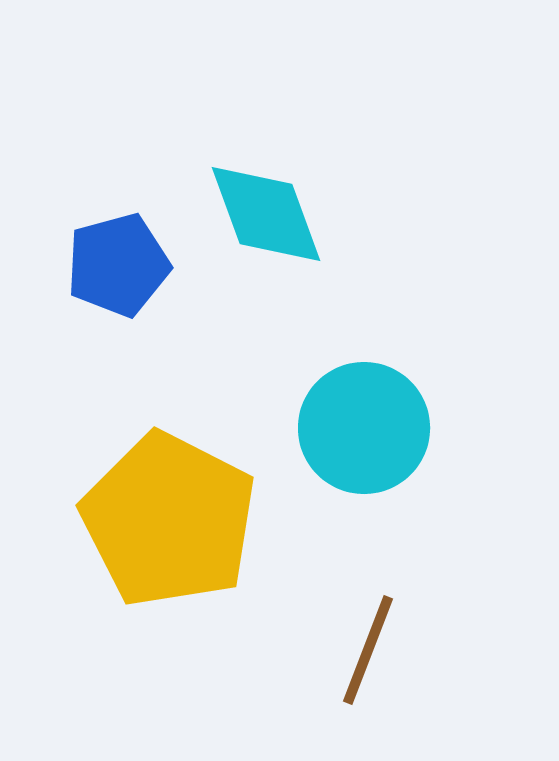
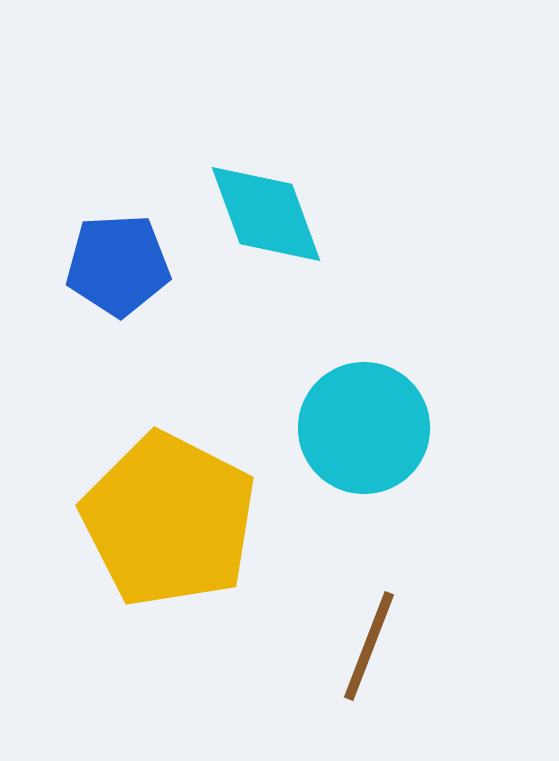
blue pentagon: rotated 12 degrees clockwise
brown line: moved 1 px right, 4 px up
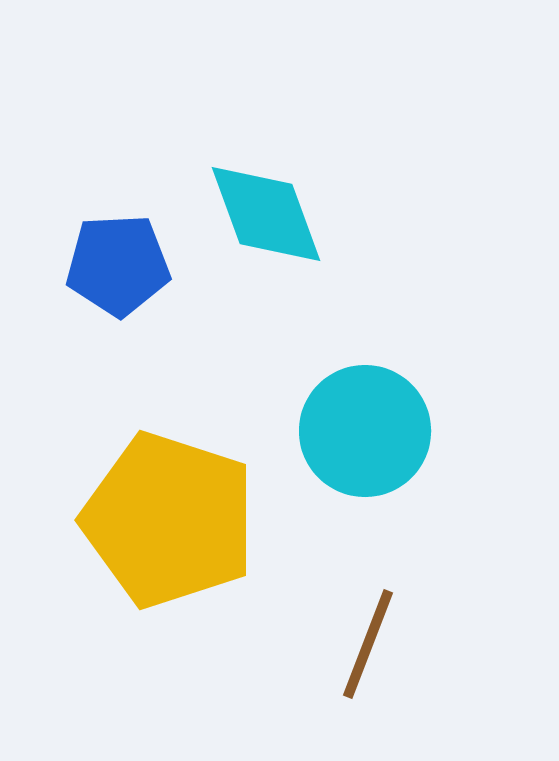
cyan circle: moved 1 px right, 3 px down
yellow pentagon: rotated 9 degrees counterclockwise
brown line: moved 1 px left, 2 px up
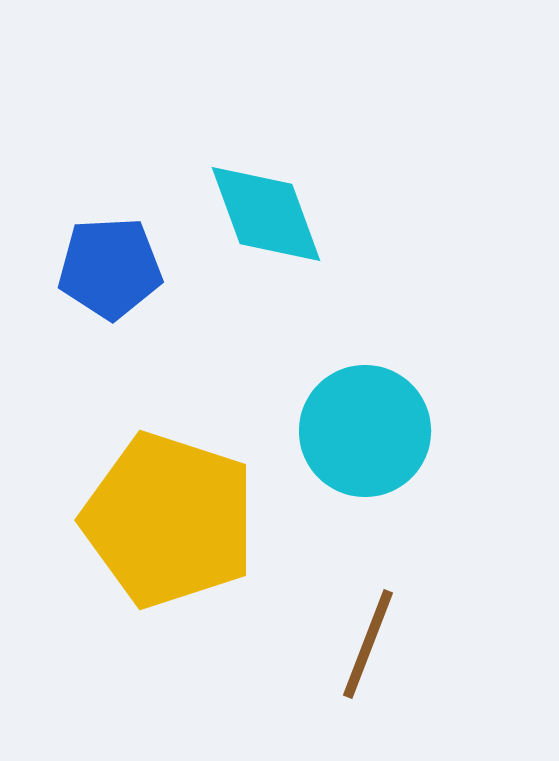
blue pentagon: moved 8 px left, 3 px down
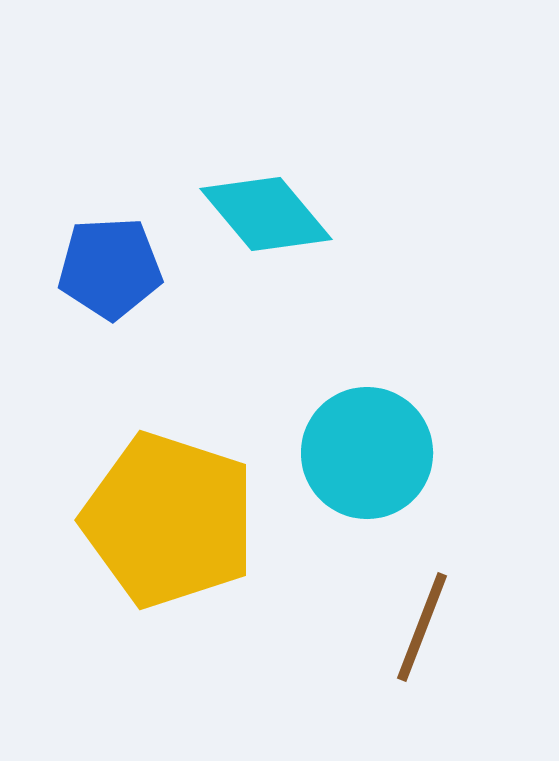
cyan diamond: rotated 20 degrees counterclockwise
cyan circle: moved 2 px right, 22 px down
brown line: moved 54 px right, 17 px up
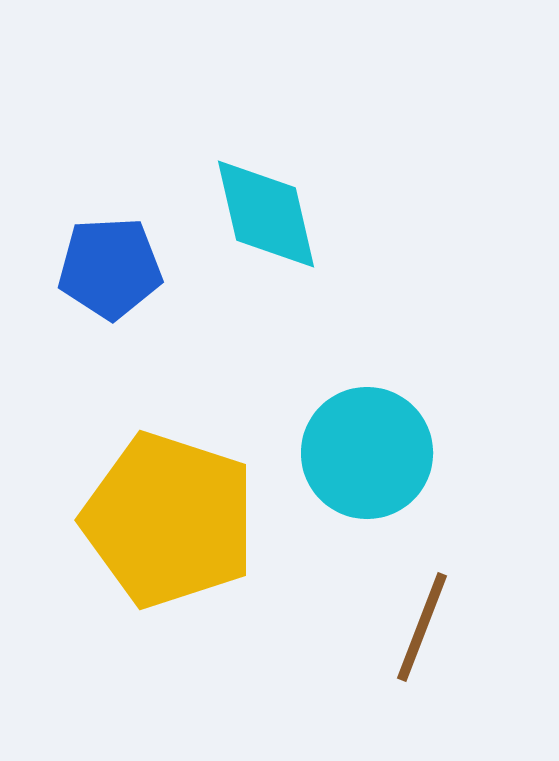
cyan diamond: rotated 27 degrees clockwise
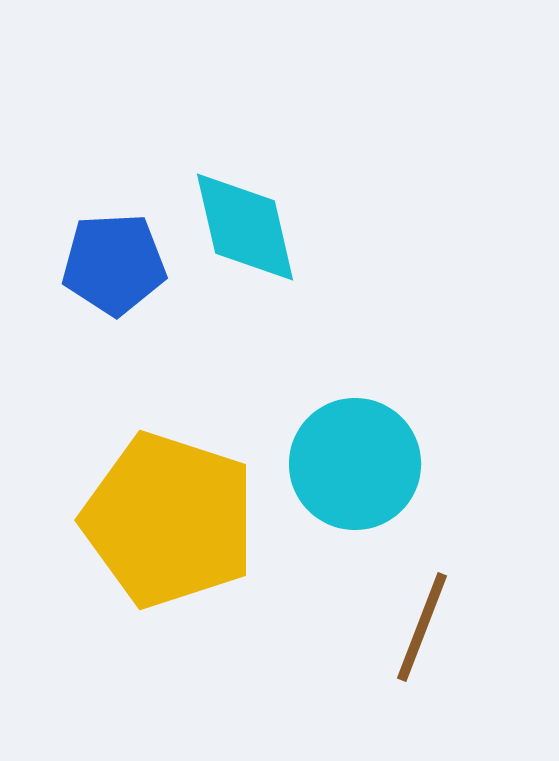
cyan diamond: moved 21 px left, 13 px down
blue pentagon: moved 4 px right, 4 px up
cyan circle: moved 12 px left, 11 px down
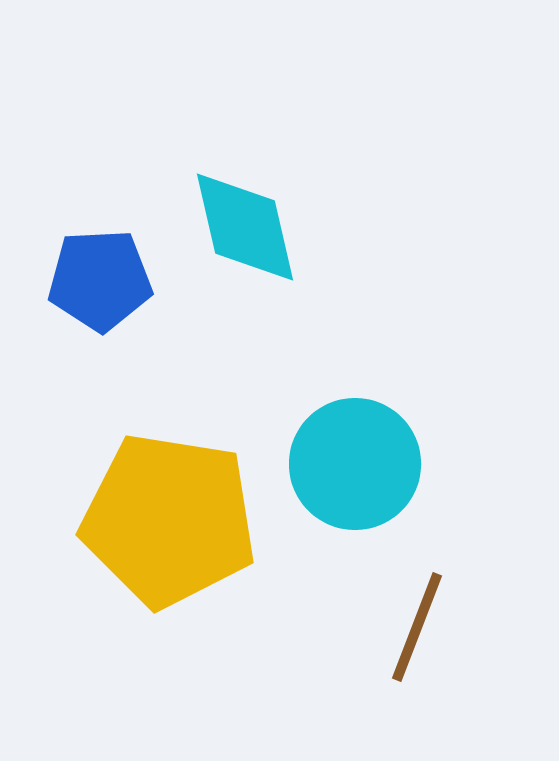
blue pentagon: moved 14 px left, 16 px down
yellow pentagon: rotated 9 degrees counterclockwise
brown line: moved 5 px left
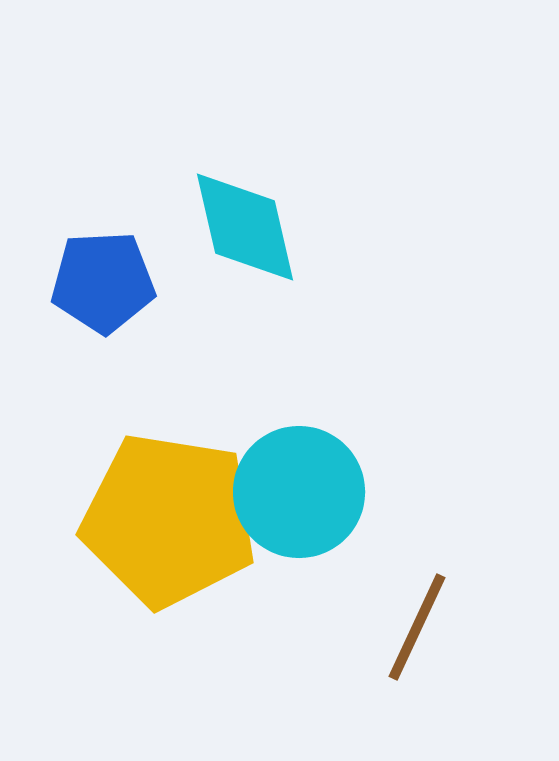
blue pentagon: moved 3 px right, 2 px down
cyan circle: moved 56 px left, 28 px down
brown line: rotated 4 degrees clockwise
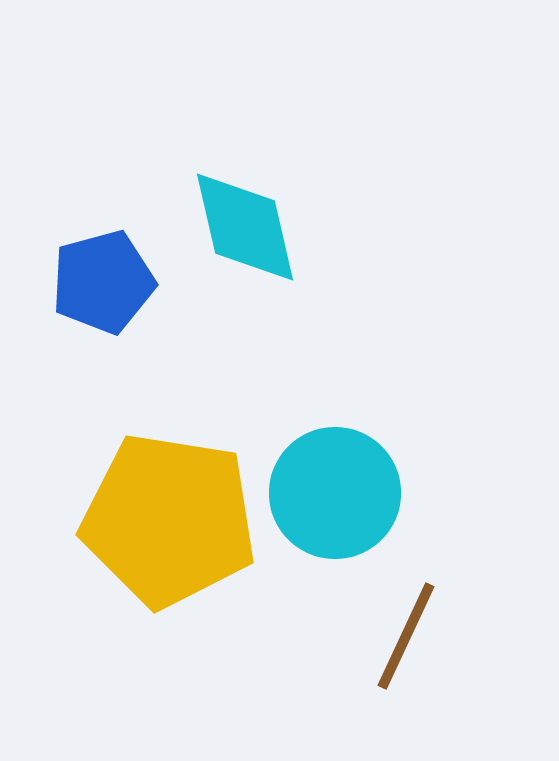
blue pentagon: rotated 12 degrees counterclockwise
cyan circle: moved 36 px right, 1 px down
brown line: moved 11 px left, 9 px down
